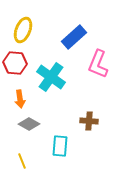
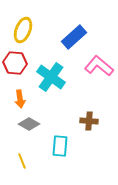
pink L-shape: moved 1 px right, 2 px down; rotated 108 degrees clockwise
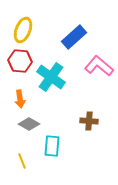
red hexagon: moved 5 px right, 2 px up
cyan rectangle: moved 8 px left
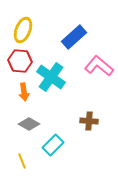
orange arrow: moved 4 px right, 7 px up
cyan rectangle: moved 1 px right, 1 px up; rotated 40 degrees clockwise
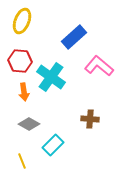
yellow ellipse: moved 1 px left, 9 px up
brown cross: moved 1 px right, 2 px up
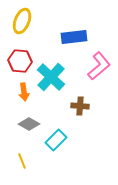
blue rectangle: rotated 35 degrees clockwise
pink L-shape: rotated 100 degrees clockwise
cyan cross: rotated 8 degrees clockwise
brown cross: moved 10 px left, 13 px up
cyan rectangle: moved 3 px right, 5 px up
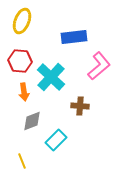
gray diamond: moved 3 px right, 3 px up; rotated 50 degrees counterclockwise
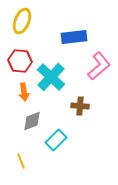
yellow line: moved 1 px left
